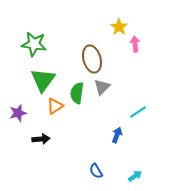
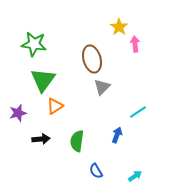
green semicircle: moved 48 px down
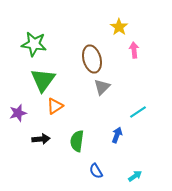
pink arrow: moved 1 px left, 6 px down
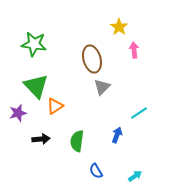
green triangle: moved 7 px left, 6 px down; rotated 20 degrees counterclockwise
cyan line: moved 1 px right, 1 px down
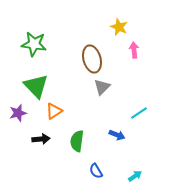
yellow star: rotated 12 degrees counterclockwise
orange triangle: moved 1 px left, 5 px down
blue arrow: rotated 91 degrees clockwise
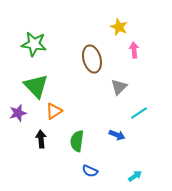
gray triangle: moved 17 px right
black arrow: rotated 90 degrees counterclockwise
blue semicircle: moved 6 px left; rotated 35 degrees counterclockwise
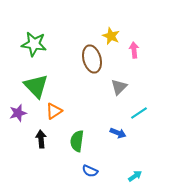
yellow star: moved 8 px left, 9 px down
blue arrow: moved 1 px right, 2 px up
